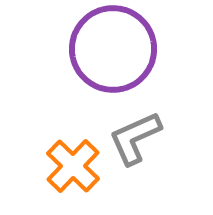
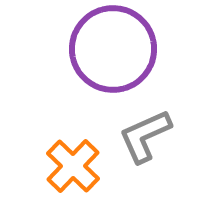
gray L-shape: moved 10 px right, 2 px up
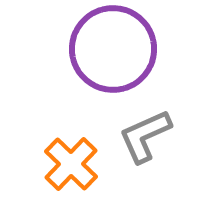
orange cross: moved 2 px left, 2 px up
